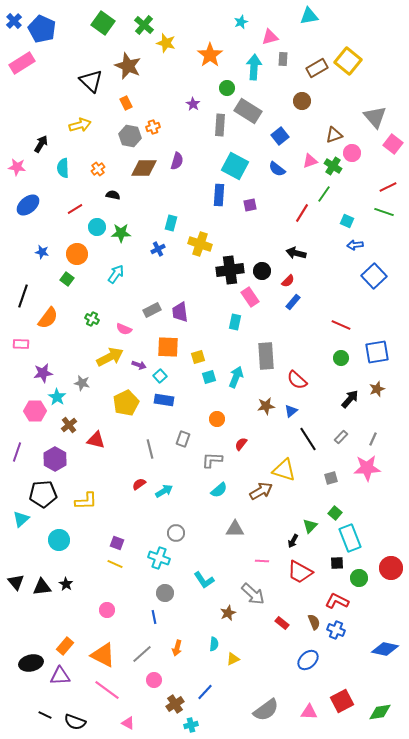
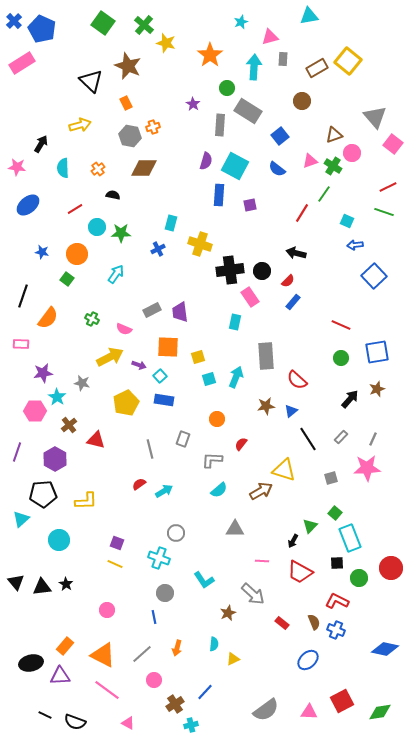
purple semicircle at (177, 161): moved 29 px right
cyan square at (209, 377): moved 2 px down
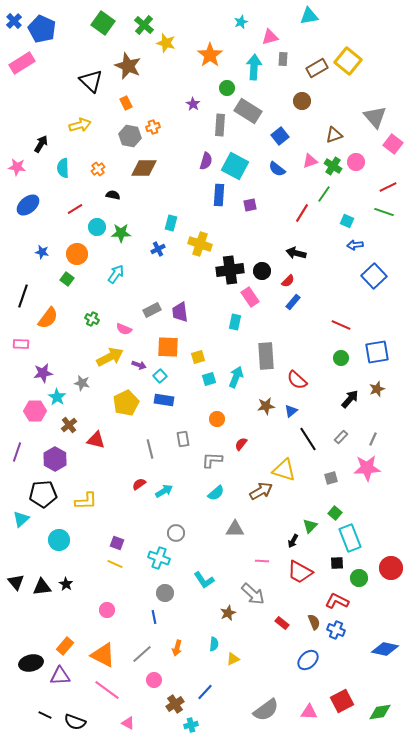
pink circle at (352, 153): moved 4 px right, 9 px down
gray rectangle at (183, 439): rotated 28 degrees counterclockwise
cyan semicircle at (219, 490): moved 3 px left, 3 px down
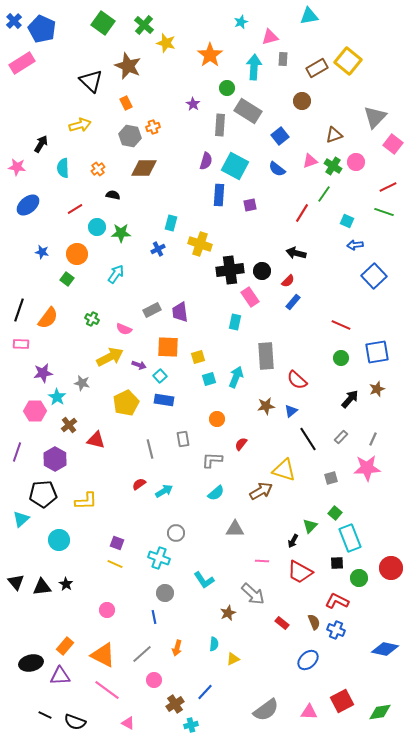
gray triangle at (375, 117): rotated 25 degrees clockwise
black line at (23, 296): moved 4 px left, 14 px down
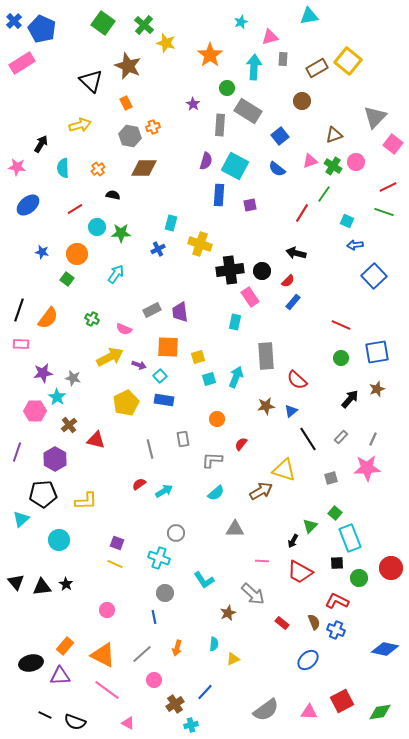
gray star at (82, 383): moved 9 px left, 5 px up
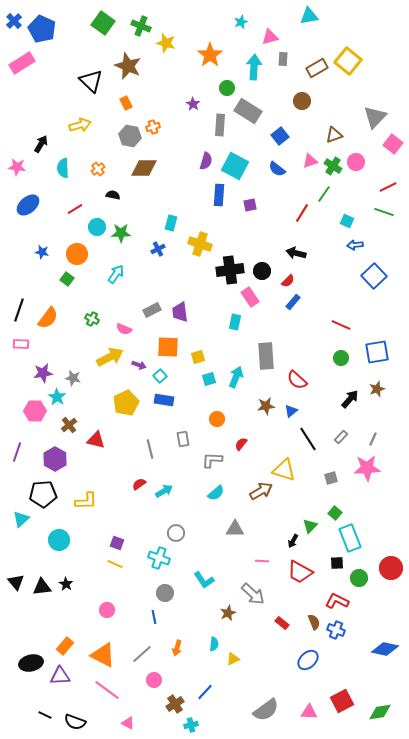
green cross at (144, 25): moved 3 px left, 1 px down; rotated 18 degrees counterclockwise
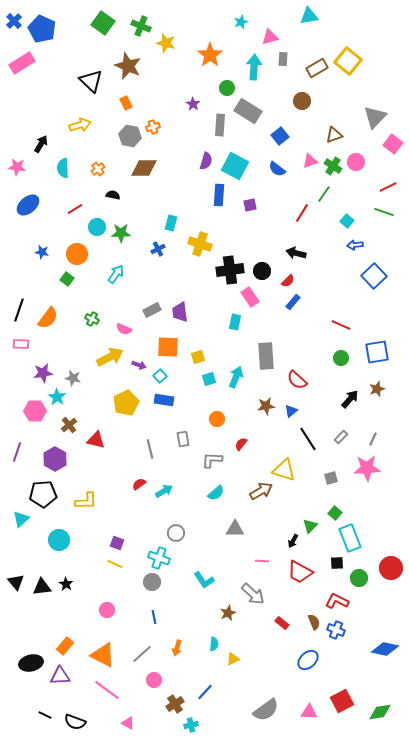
cyan square at (347, 221): rotated 16 degrees clockwise
gray circle at (165, 593): moved 13 px left, 11 px up
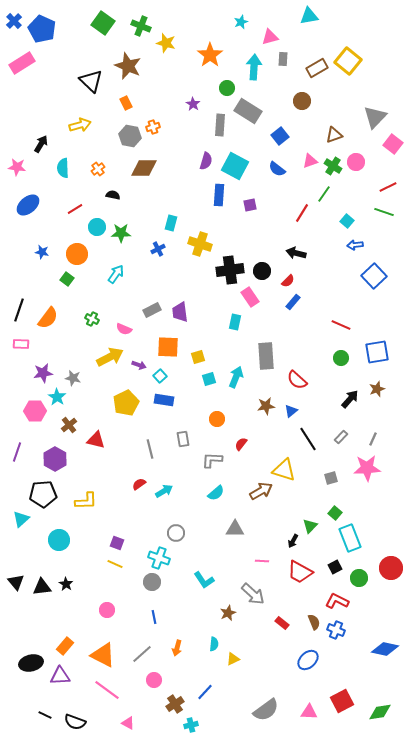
black square at (337, 563): moved 2 px left, 4 px down; rotated 24 degrees counterclockwise
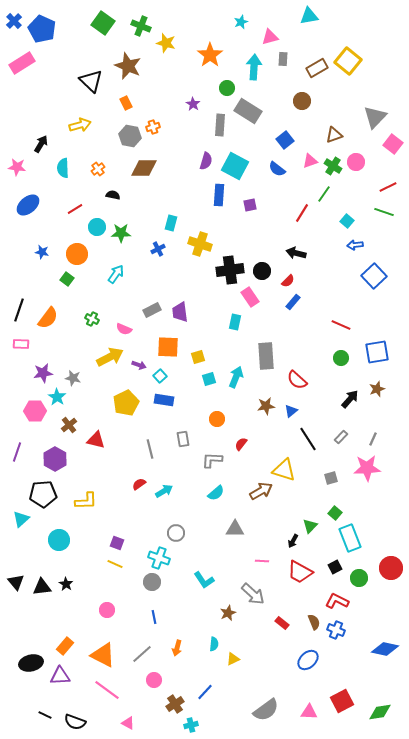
blue square at (280, 136): moved 5 px right, 4 px down
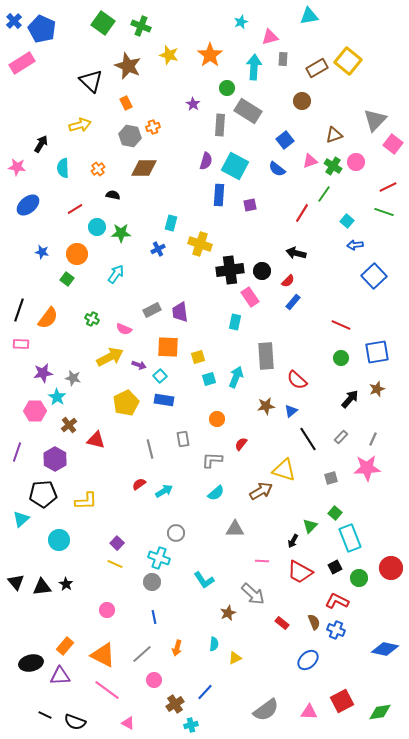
yellow star at (166, 43): moved 3 px right, 12 px down
gray triangle at (375, 117): moved 3 px down
purple square at (117, 543): rotated 24 degrees clockwise
yellow triangle at (233, 659): moved 2 px right, 1 px up
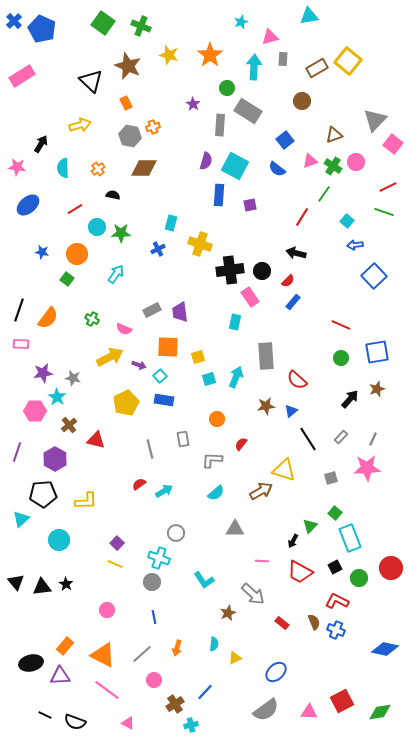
pink rectangle at (22, 63): moved 13 px down
red line at (302, 213): moved 4 px down
blue ellipse at (308, 660): moved 32 px left, 12 px down
